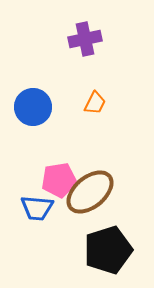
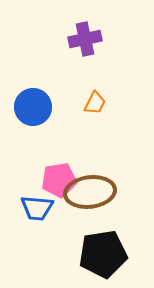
brown ellipse: rotated 33 degrees clockwise
black pentagon: moved 5 px left, 4 px down; rotated 9 degrees clockwise
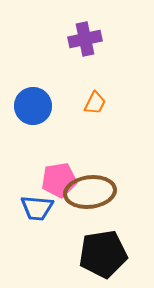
blue circle: moved 1 px up
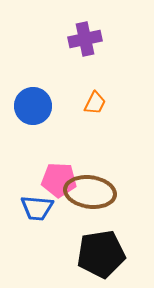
pink pentagon: rotated 12 degrees clockwise
brown ellipse: rotated 15 degrees clockwise
black pentagon: moved 2 px left
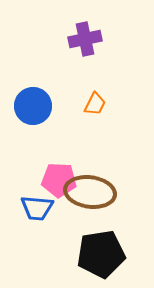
orange trapezoid: moved 1 px down
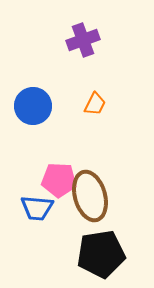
purple cross: moved 2 px left, 1 px down; rotated 8 degrees counterclockwise
brown ellipse: moved 4 px down; rotated 66 degrees clockwise
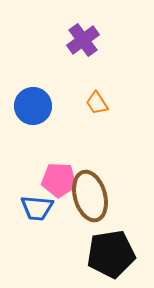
purple cross: rotated 16 degrees counterclockwise
orange trapezoid: moved 2 px right, 1 px up; rotated 120 degrees clockwise
black pentagon: moved 10 px right
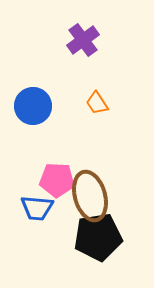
pink pentagon: moved 2 px left
black pentagon: moved 13 px left, 17 px up
